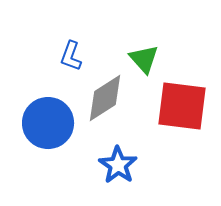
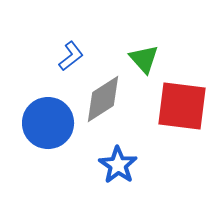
blue L-shape: rotated 148 degrees counterclockwise
gray diamond: moved 2 px left, 1 px down
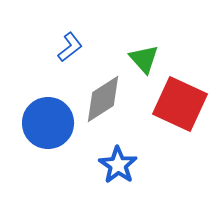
blue L-shape: moved 1 px left, 9 px up
red square: moved 2 px left, 2 px up; rotated 18 degrees clockwise
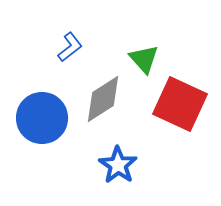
blue circle: moved 6 px left, 5 px up
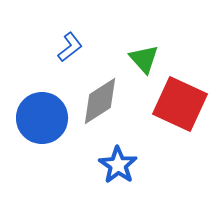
gray diamond: moved 3 px left, 2 px down
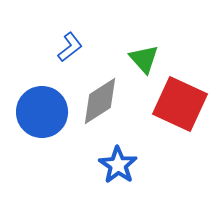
blue circle: moved 6 px up
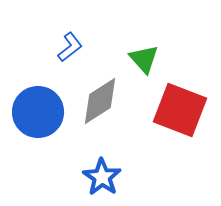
red square: moved 6 px down; rotated 4 degrees counterclockwise
blue circle: moved 4 px left
blue star: moved 16 px left, 12 px down
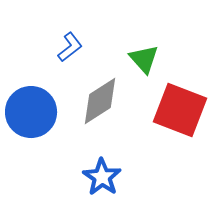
blue circle: moved 7 px left
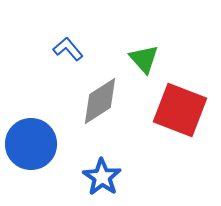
blue L-shape: moved 2 px left, 2 px down; rotated 92 degrees counterclockwise
blue circle: moved 32 px down
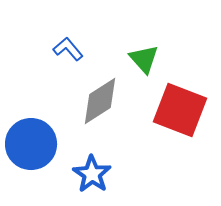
blue star: moved 10 px left, 3 px up
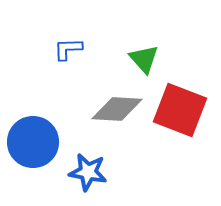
blue L-shape: rotated 52 degrees counterclockwise
gray diamond: moved 17 px right, 8 px down; rotated 36 degrees clockwise
blue circle: moved 2 px right, 2 px up
blue star: moved 4 px left, 2 px up; rotated 24 degrees counterclockwise
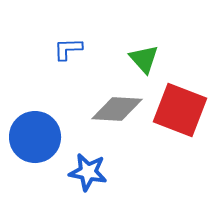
blue circle: moved 2 px right, 5 px up
